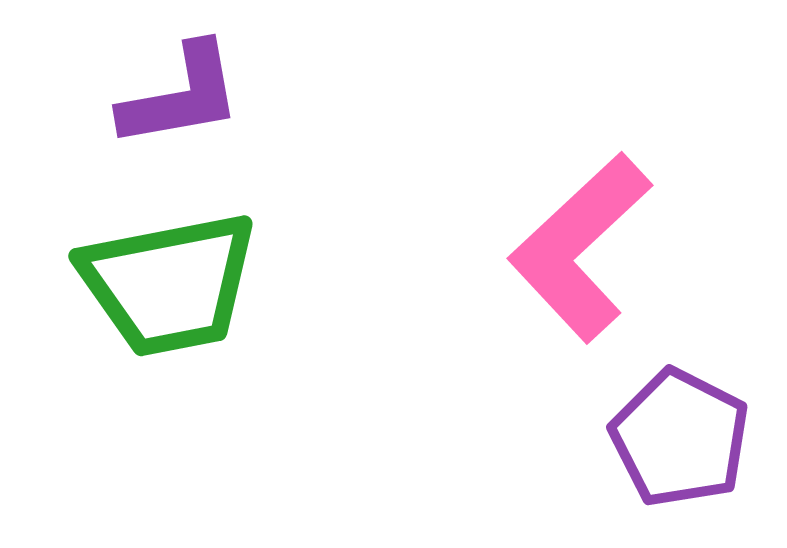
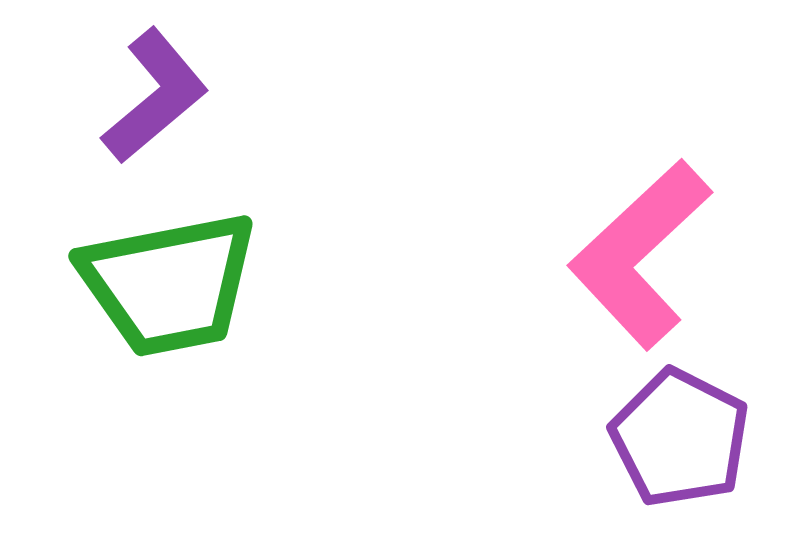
purple L-shape: moved 26 px left; rotated 30 degrees counterclockwise
pink L-shape: moved 60 px right, 7 px down
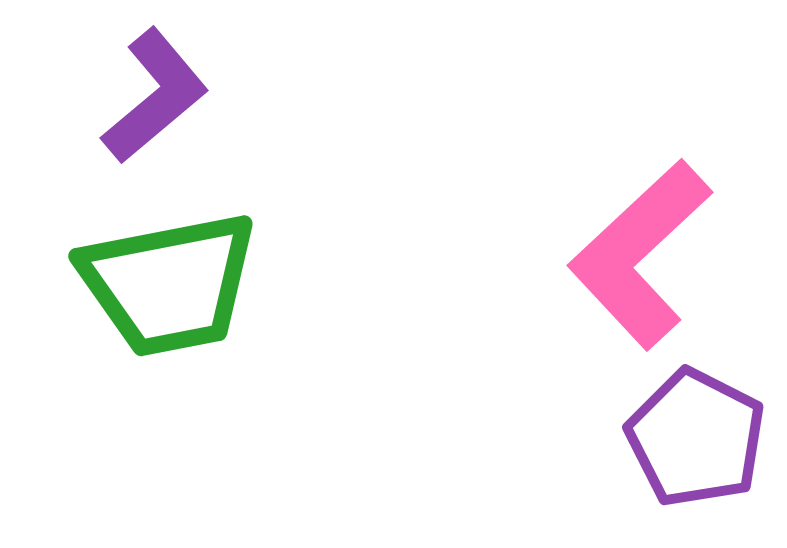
purple pentagon: moved 16 px right
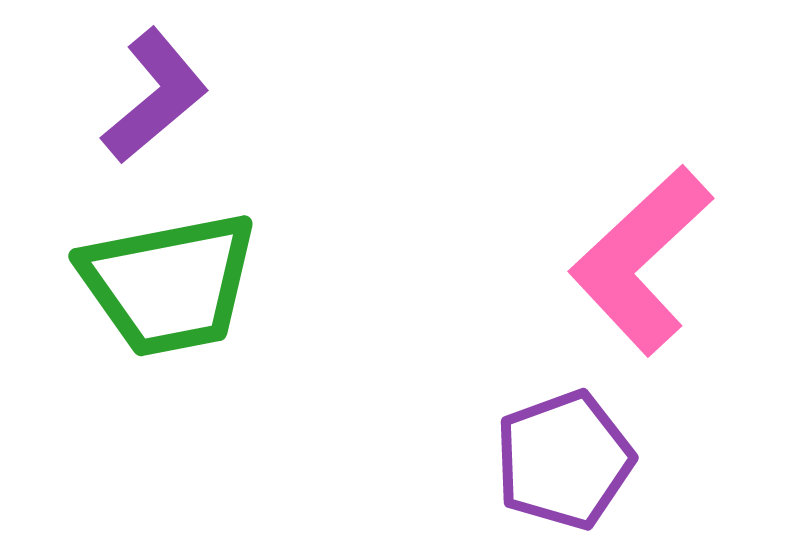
pink L-shape: moved 1 px right, 6 px down
purple pentagon: moved 132 px left, 22 px down; rotated 25 degrees clockwise
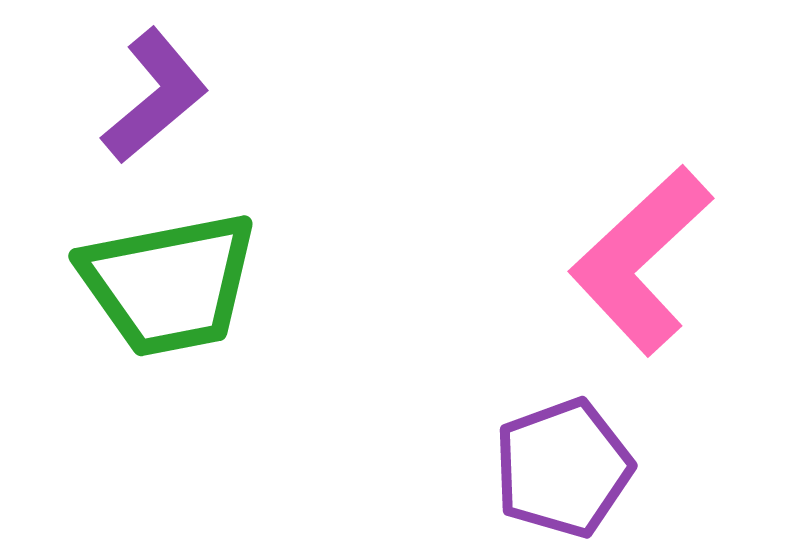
purple pentagon: moved 1 px left, 8 px down
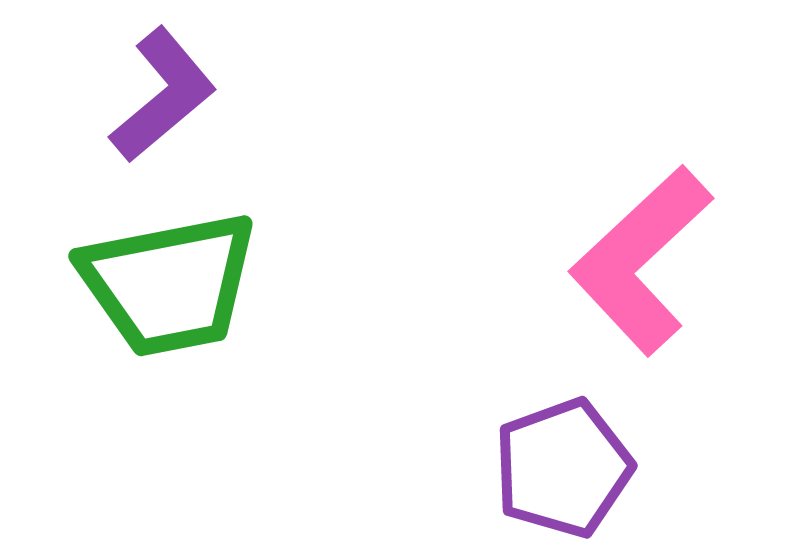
purple L-shape: moved 8 px right, 1 px up
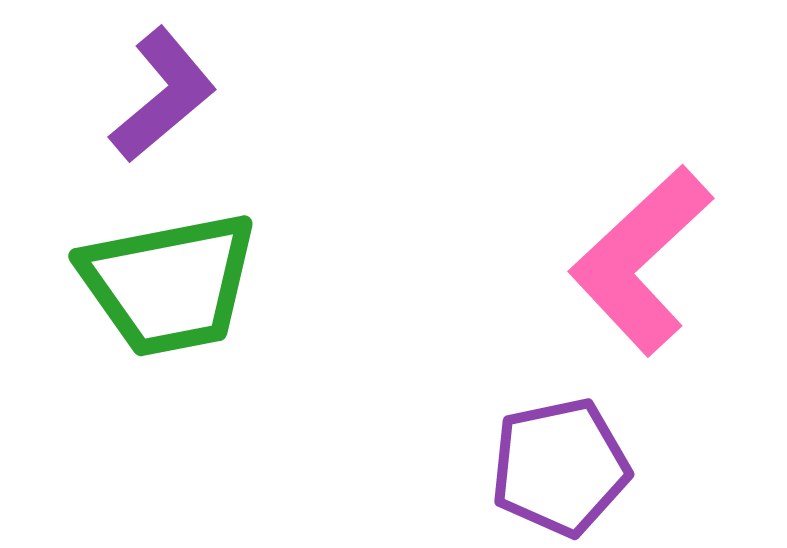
purple pentagon: moved 3 px left, 1 px up; rotated 8 degrees clockwise
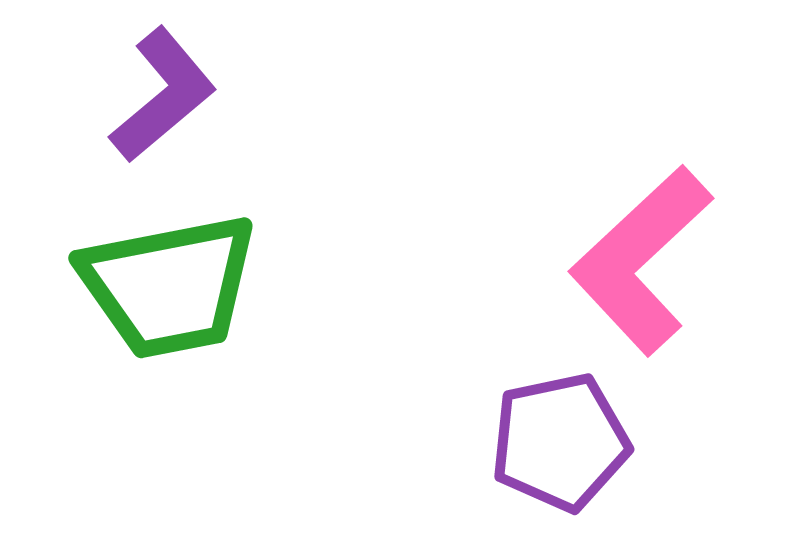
green trapezoid: moved 2 px down
purple pentagon: moved 25 px up
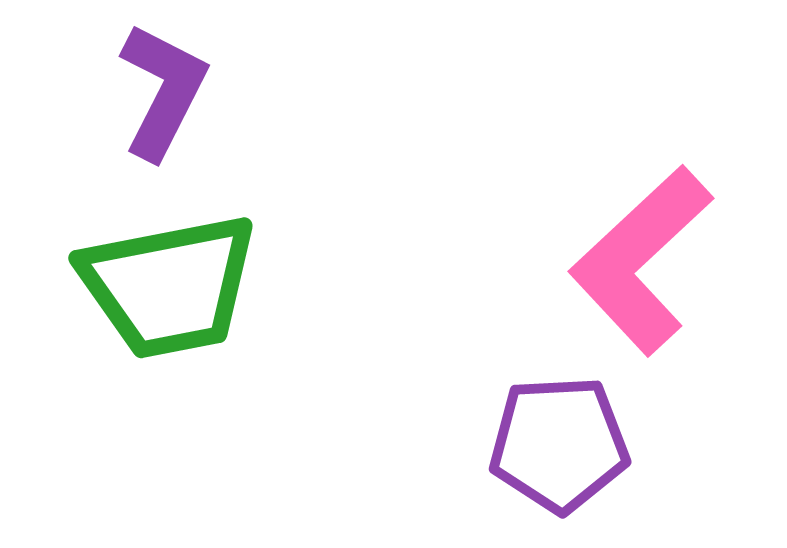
purple L-shape: moved 4 px up; rotated 23 degrees counterclockwise
purple pentagon: moved 1 px left, 2 px down; rotated 9 degrees clockwise
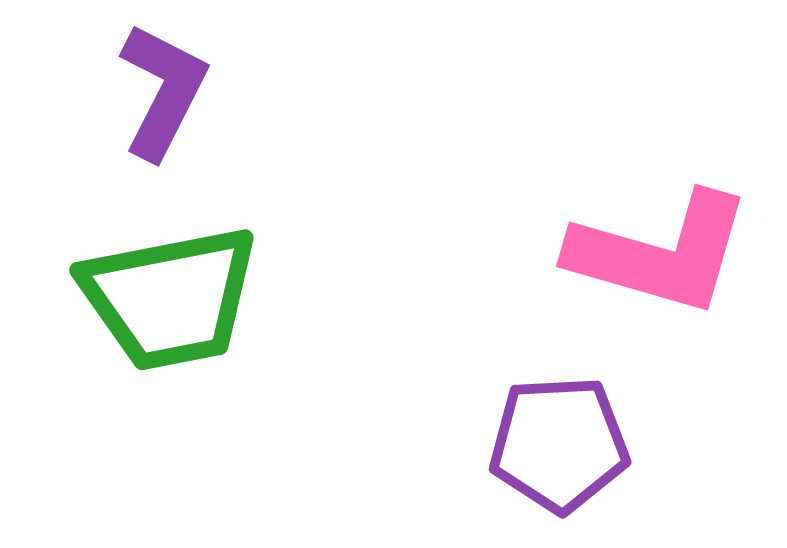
pink L-shape: moved 19 px right, 7 px up; rotated 121 degrees counterclockwise
green trapezoid: moved 1 px right, 12 px down
